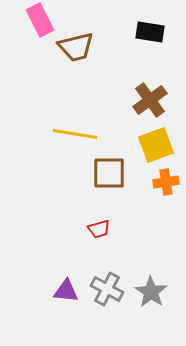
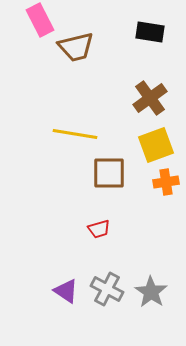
brown cross: moved 2 px up
purple triangle: rotated 28 degrees clockwise
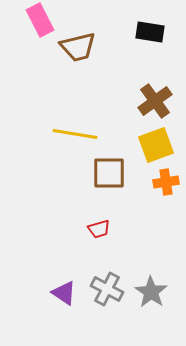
brown trapezoid: moved 2 px right
brown cross: moved 5 px right, 3 px down
purple triangle: moved 2 px left, 2 px down
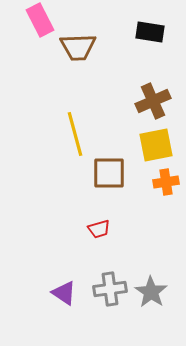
brown trapezoid: rotated 12 degrees clockwise
brown cross: moved 2 px left; rotated 12 degrees clockwise
yellow line: rotated 66 degrees clockwise
yellow square: rotated 9 degrees clockwise
gray cross: moved 3 px right; rotated 36 degrees counterclockwise
